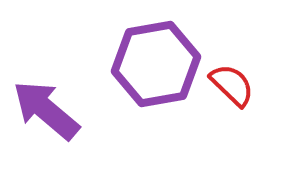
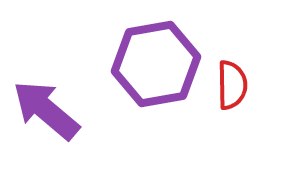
red semicircle: rotated 45 degrees clockwise
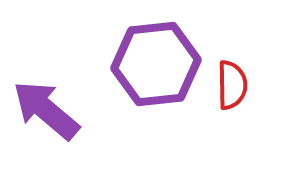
purple hexagon: rotated 4 degrees clockwise
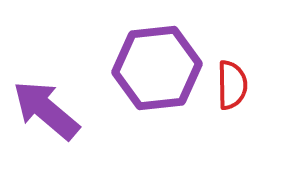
purple hexagon: moved 1 px right, 4 px down
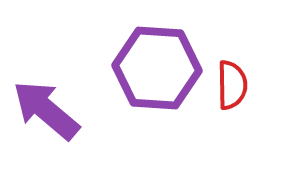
purple hexagon: rotated 10 degrees clockwise
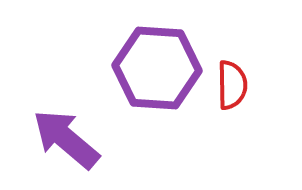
purple arrow: moved 20 px right, 29 px down
